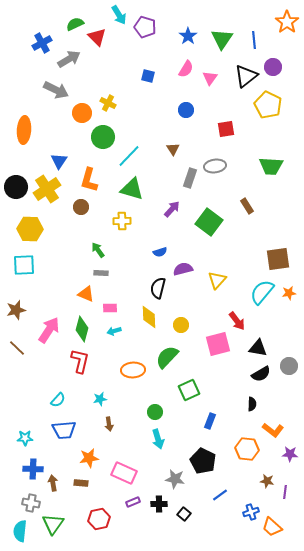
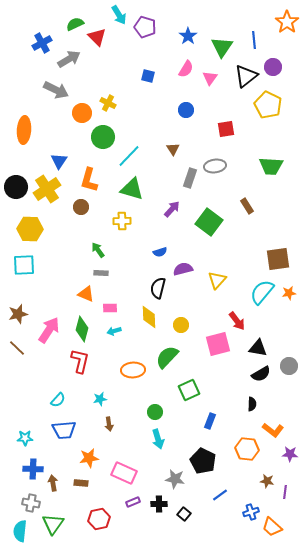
green triangle at (222, 39): moved 8 px down
brown star at (16, 310): moved 2 px right, 4 px down
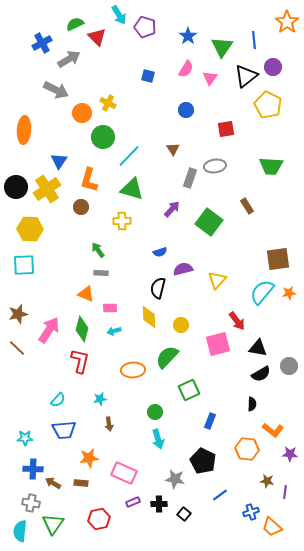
brown arrow at (53, 483): rotated 49 degrees counterclockwise
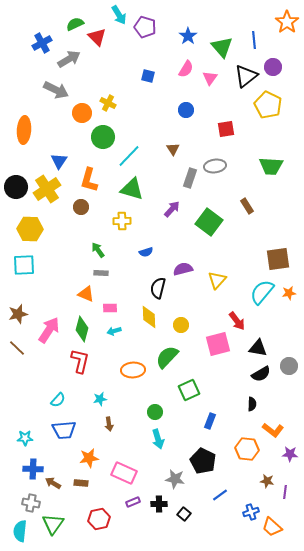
green triangle at (222, 47): rotated 15 degrees counterclockwise
blue semicircle at (160, 252): moved 14 px left
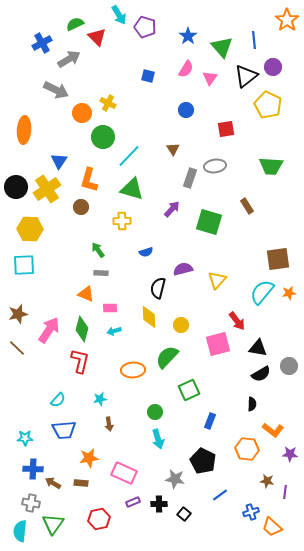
orange star at (287, 22): moved 2 px up
green square at (209, 222): rotated 20 degrees counterclockwise
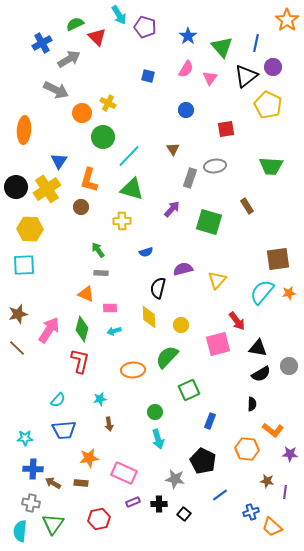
blue line at (254, 40): moved 2 px right, 3 px down; rotated 18 degrees clockwise
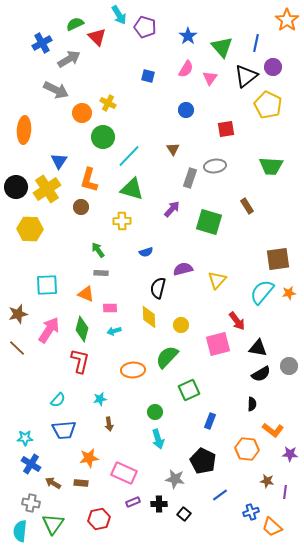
cyan square at (24, 265): moved 23 px right, 20 px down
blue cross at (33, 469): moved 2 px left, 5 px up; rotated 30 degrees clockwise
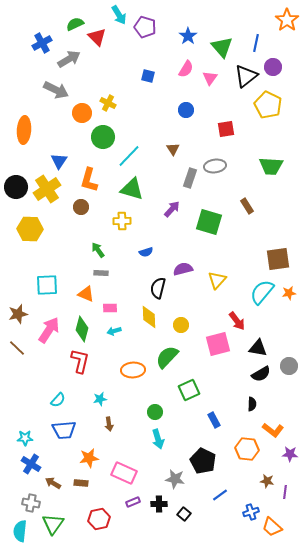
blue rectangle at (210, 421): moved 4 px right, 1 px up; rotated 49 degrees counterclockwise
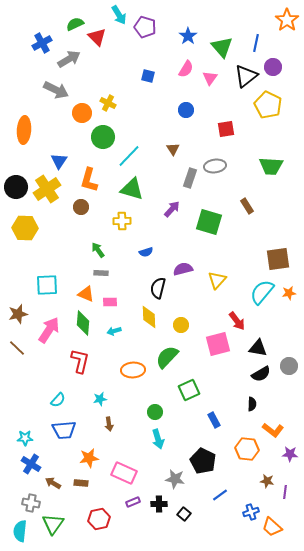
yellow hexagon at (30, 229): moved 5 px left, 1 px up
pink rectangle at (110, 308): moved 6 px up
green diamond at (82, 329): moved 1 px right, 6 px up; rotated 10 degrees counterclockwise
